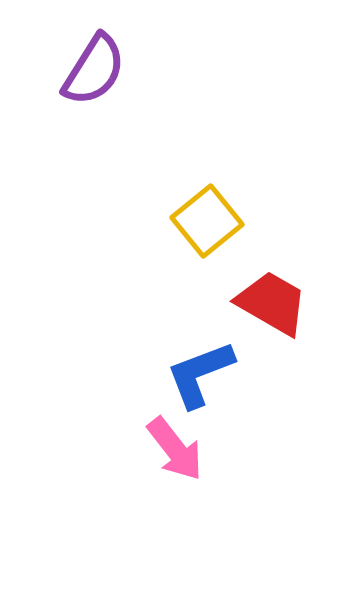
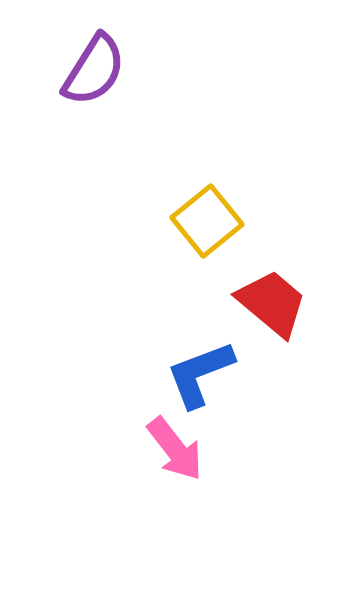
red trapezoid: rotated 10 degrees clockwise
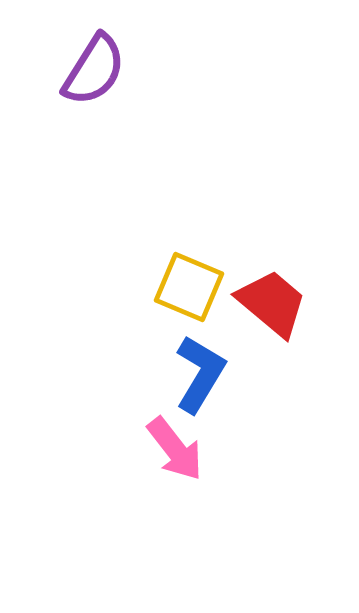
yellow square: moved 18 px left, 66 px down; rotated 28 degrees counterclockwise
blue L-shape: rotated 142 degrees clockwise
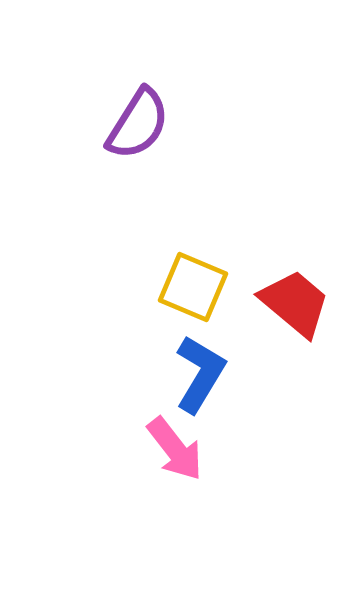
purple semicircle: moved 44 px right, 54 px down
yellow square: moved 4 px right
red trapezoid: moved 23 px right
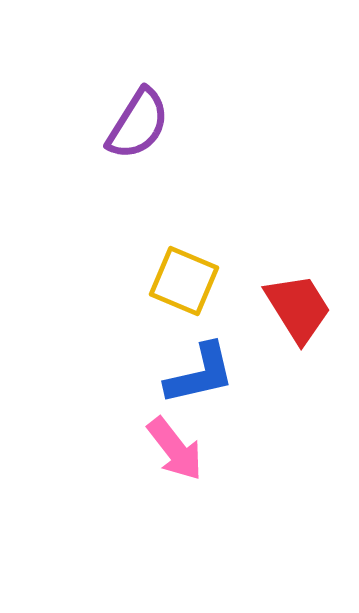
yellow square: moved 9 px left, 6 px up
red trapezoid: moved 3 px right, 5 px down; rotated 18 degrees clockwise
blue L-shape: rotated 46 degrees clockwise
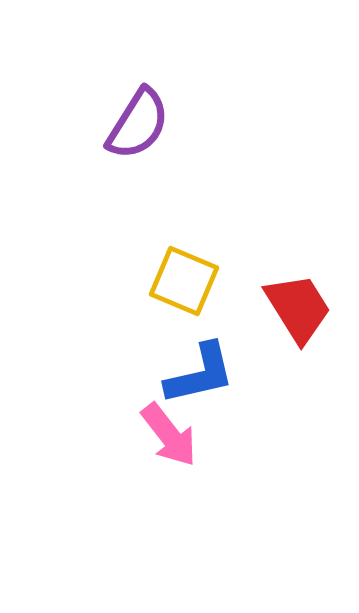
pink arrow: moved 6 px left, 14 px up
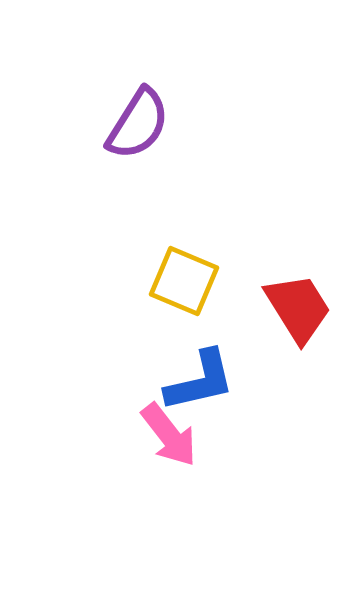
blue L-shape: moved 7 px down
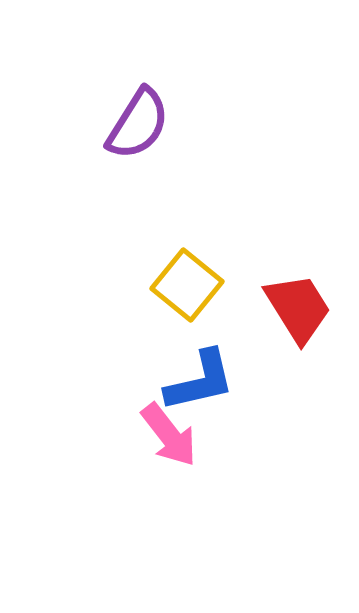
yellow square: moved 3 px right, 4 px down; rotated 16 degrees clockwise
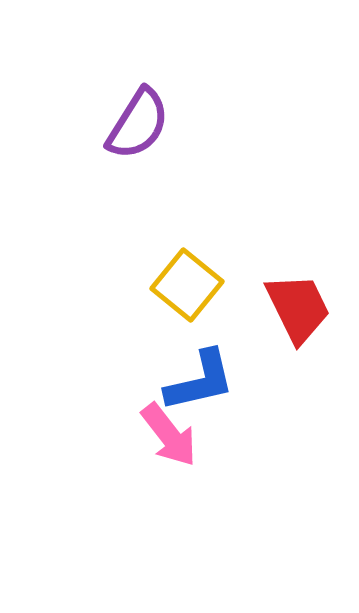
red trapezoid: rotated 6 degrees clockwise
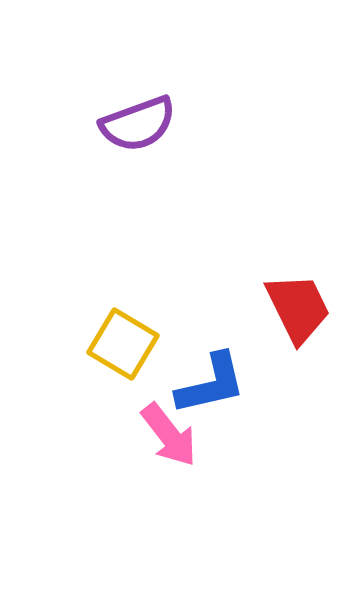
purple semicircle: rotated 38 degrees clockwise
yellow square: moved 64 px left, 59 px down; rotated 8 degrees counterclockwise
blue L-shape: moved 11 px right, 3 px down
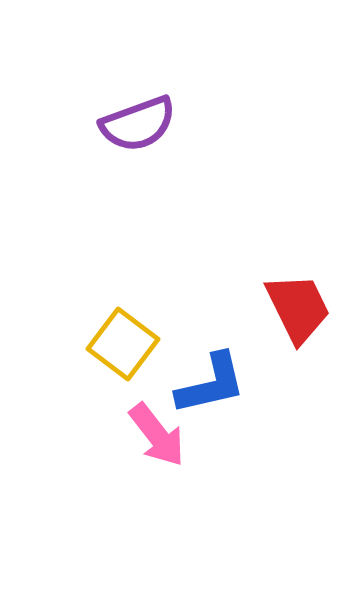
yellow square: rotated 6 degrees clockwise
pink arrow: moved 12 px left
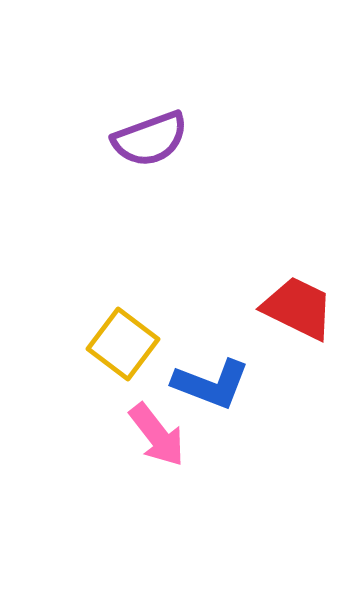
purple semicircle: moved 12 px right, 15 px down
red trapezoid: rotated 38 degrees counterclockwise
blue L-shape: rotated 34 degrees clockwise
